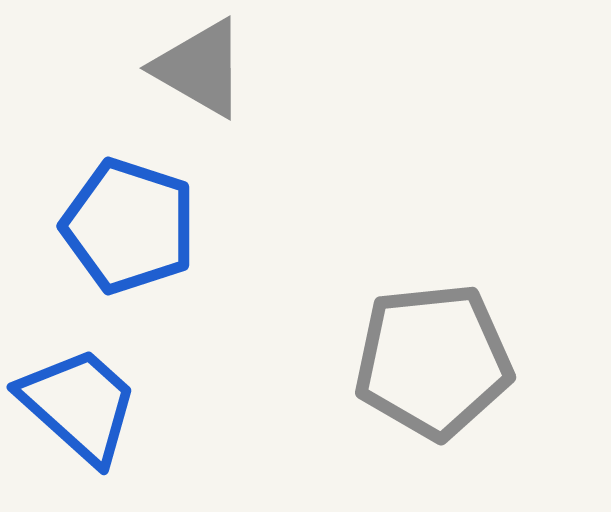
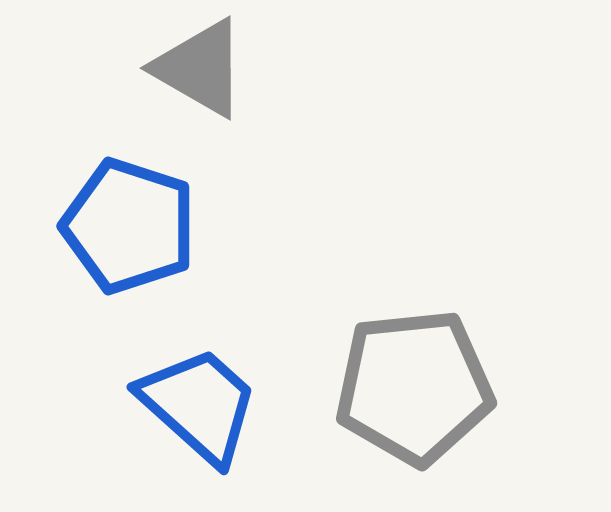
gray pentagon: moved 19 px left, 26 px down
blue trapezoid: moved 120 px right
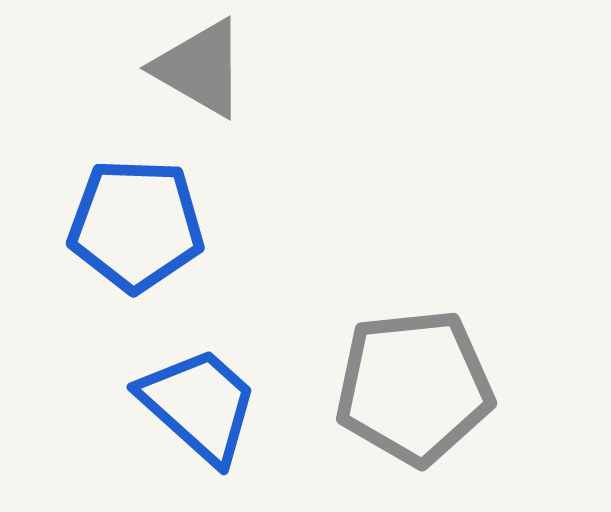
blue pentagon: moved 7 px right, 1 px up; rotated 16 degrees counterclockwise
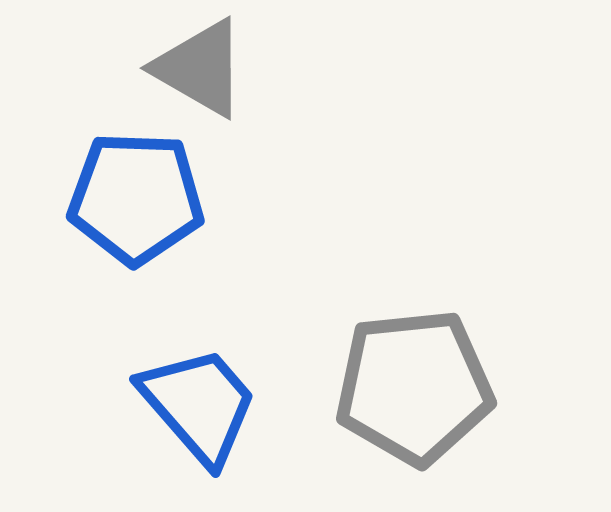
blue pentagon: moved 27 px up
blue trapezoid: rotated 7 degrees clockwise
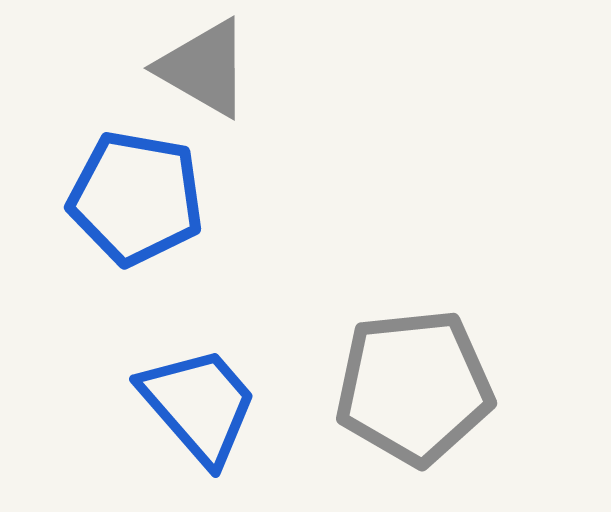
gray triangle: moved 4 px right
blue pentagon: rotated 8 degrees clockwise
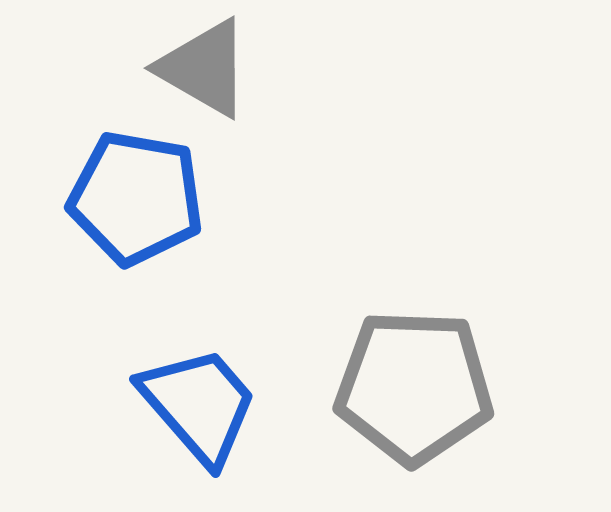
gray pentagon: rotated 8 degrees clockwise
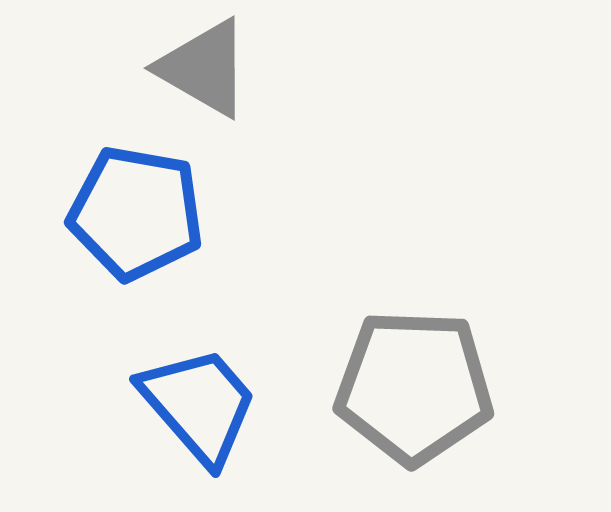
blue pentagon: moved 15 px down
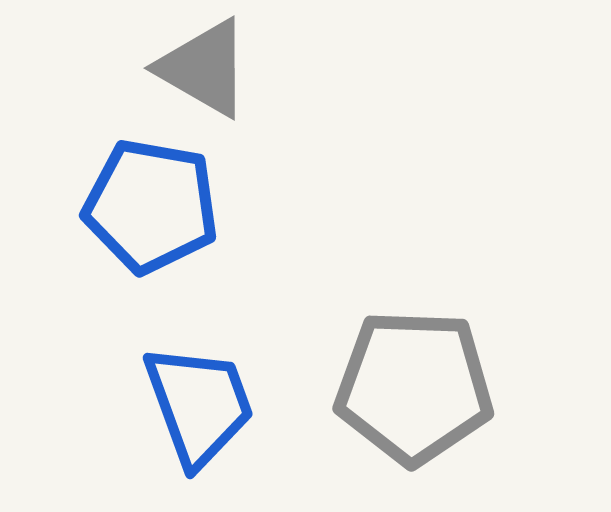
blue pentagon: moved 15 px right, 7 px up
blue trapezoid: rotated 21 degrees clockwise
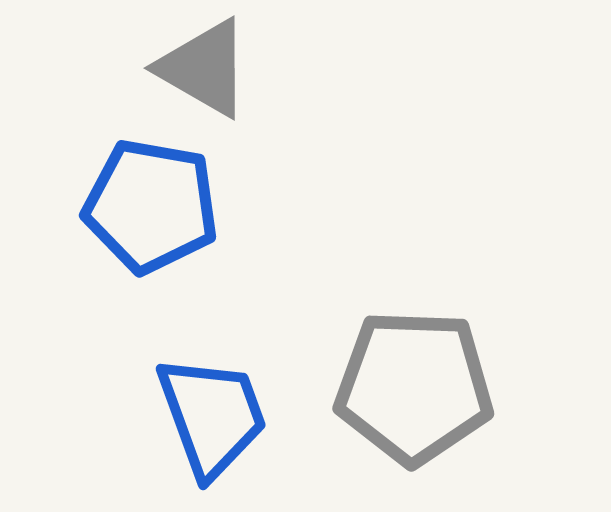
blue trapezoid: moved 13 px right, 11 px down
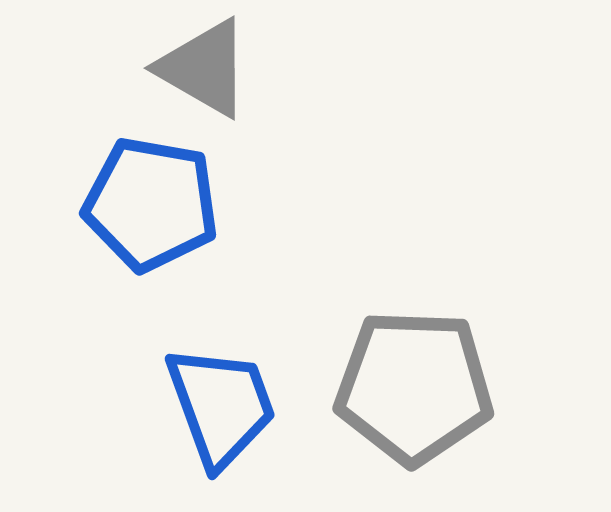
blue pentagon: moved 2 px up
blue trapezoid: moved 9 px right, 10 px up
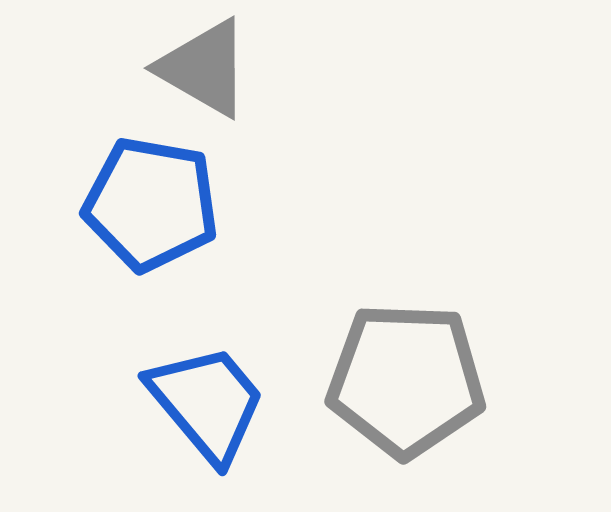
gray pentagon: moved 8 px left, 7 px up
blue trapezoid: moved 14 px left, 3 px up; rotated 20 degrees counterclockwise
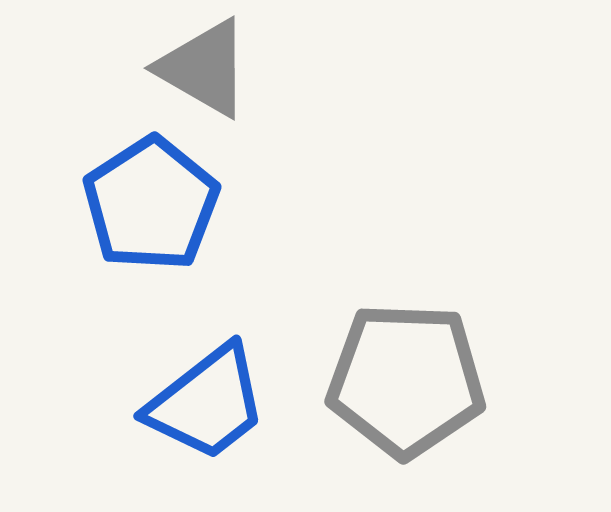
blue pentagon: rotated 29 degrees clockwise
blue trapezoid: rotated 92 degrees clockwise
